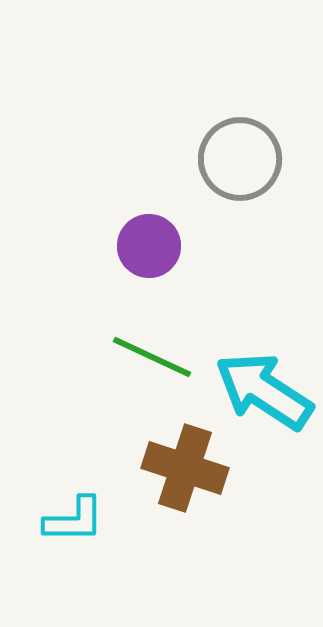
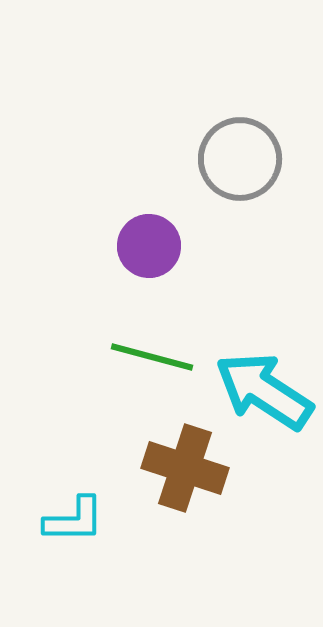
green line: rotated 10 degrees counterclockwise
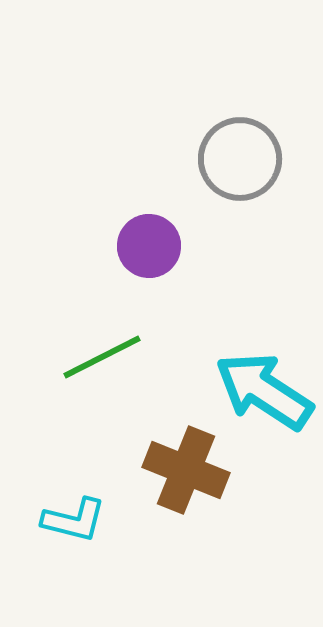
green line: moved 50 px left; rotated 42 degrees counterclockwise
brown cross: moved 1 px right, 2 px down; rotated 4 degrees clockwise
cyan L-shape: rotated 14 degrees clockwise
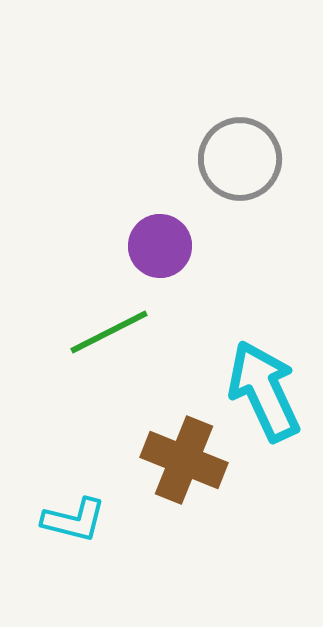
purple circle: moved 11 px right
green line: moved 7 px right, 25 px up
cyan arrow: rotated 32 degrees clockwise
brown cross: moved 2 px left, 10 px up
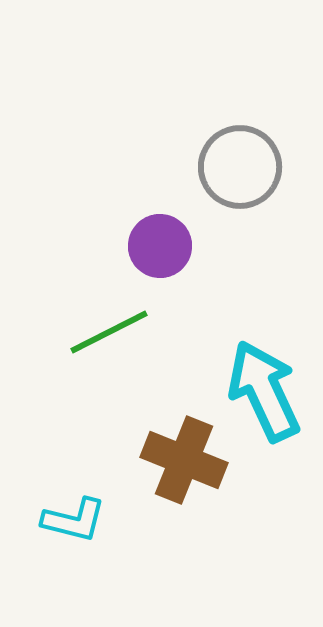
gray circle: moved 8 px down
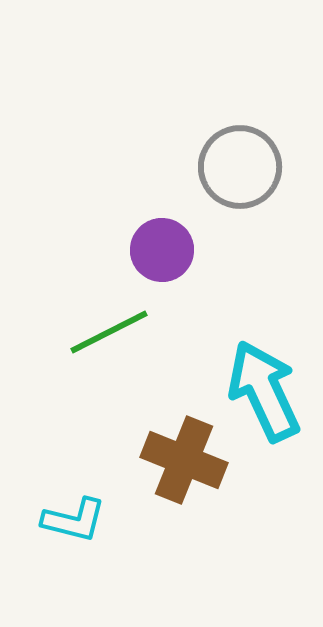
purple circle: moved 2 px right, 4 px down
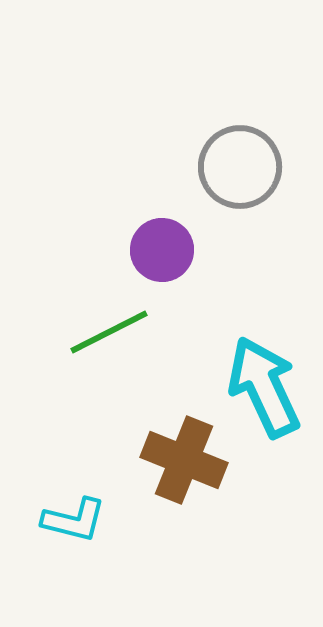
cyan arrow: moved 4 px up
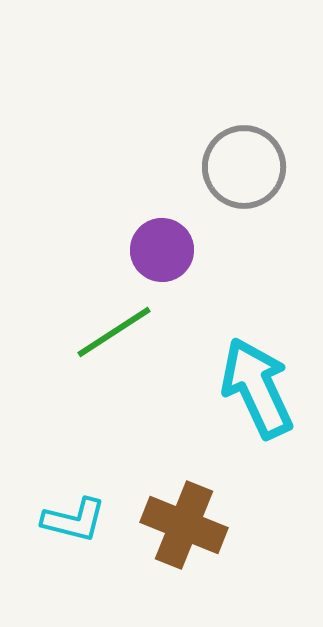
gray circle: moved 4 px right
green line: moved 5 px right; rotated 6 degrees counterclockwise
cyan arrow: moved 7 px left, 1 px down
brown cross: moved 65 px down
